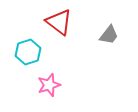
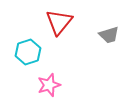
red triangle: rotated 32 degrees clockwise
gray trapezoid: rotated 35 degrees clockwise
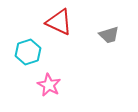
red triangle: rotated 44 degrees counterclockwise
pink star: rotated 25 degrees counterclockwise
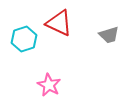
red triangle: moved 1 px down
cyan hexagon: moved 4 px left, 13 px up
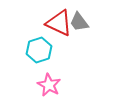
gray trapezoid: moved 30 px left, 13 px up; rotated 70 degrees clockwise
cyan hexagon: moved 15 px right, 11 px down
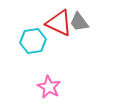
cyan hexagon: moved 6 px left, 9 px up; rotated 10 degrees clockwise
pink star: moved 2 px down
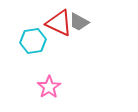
gray trapezoid: rotated 25 degrees counterclockwise
pink star: rotated 10 degrees clockwise
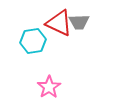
gray trapezoid: rotated 30 degrees counterclockwise
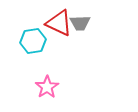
gray trapezoid: moved 1 px right, 1 px down
pink star: moved 2 px left
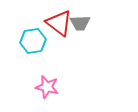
red triangle: rotated 12 degrees clockwise
pink star: rotated 25 degrees counterclockwise
